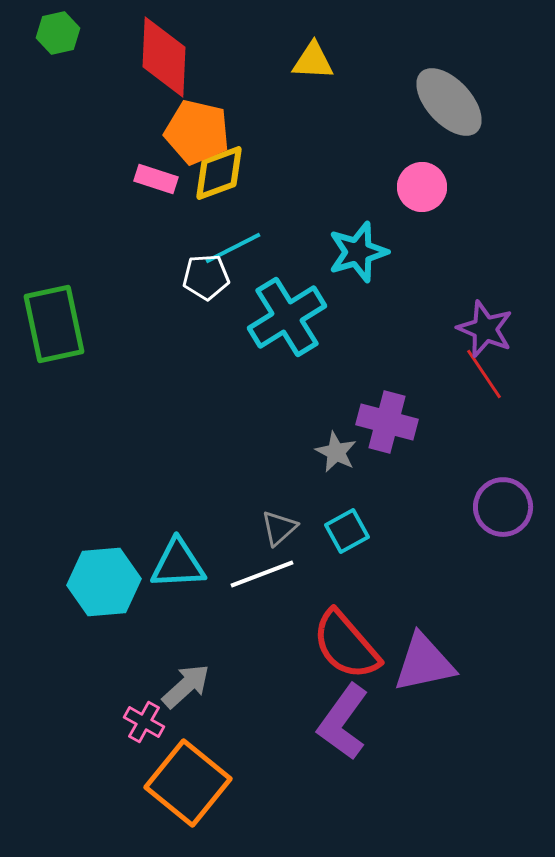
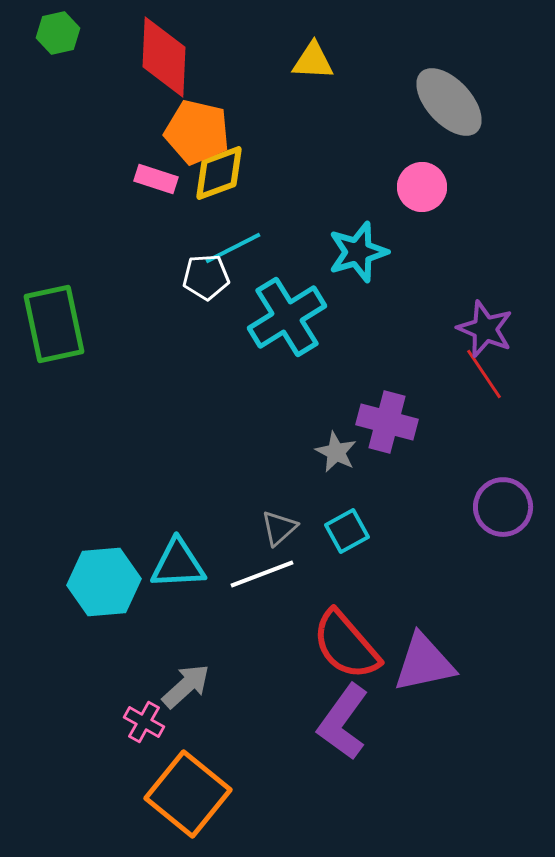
orange square: moved 11 px down
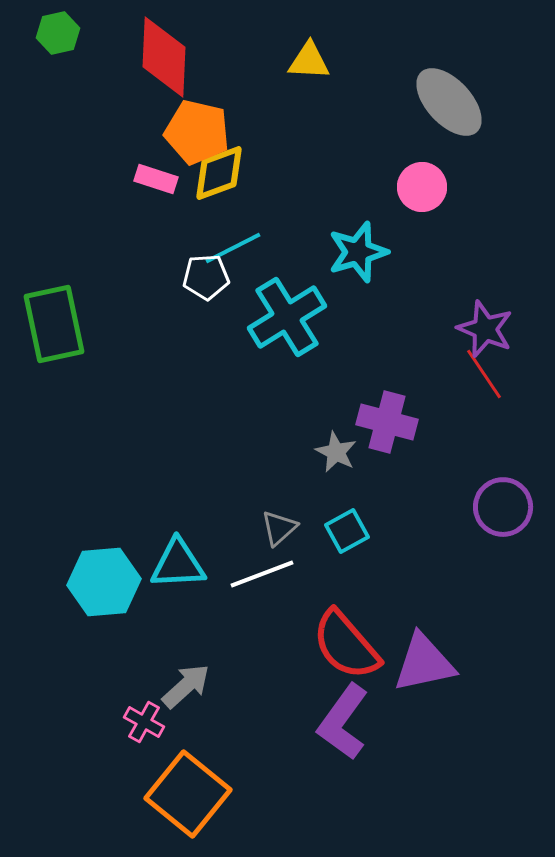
yellow triangle: moved 4 px left
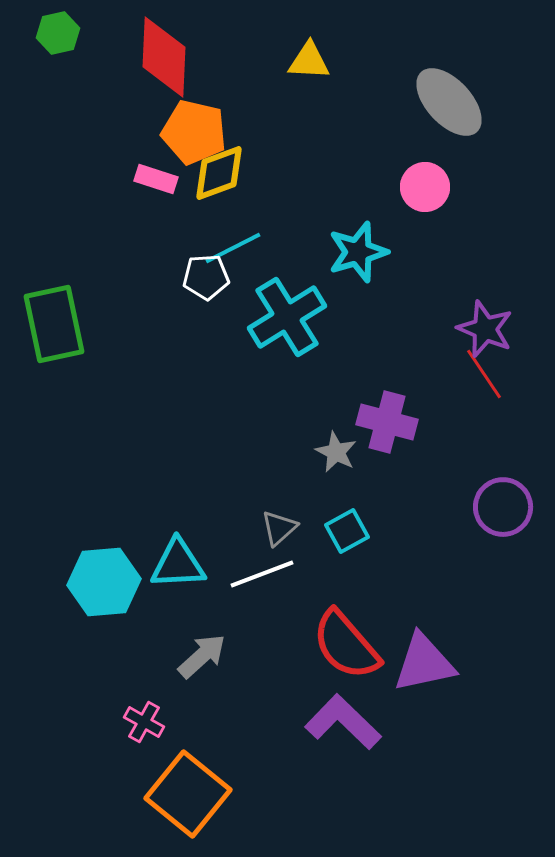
orange pentagon: moved 3 px left
pink circle: moved 3 px right
gray arrow: moved 16 px right, 30 px up
purple L-shape: rotated 98 degrees clockwise
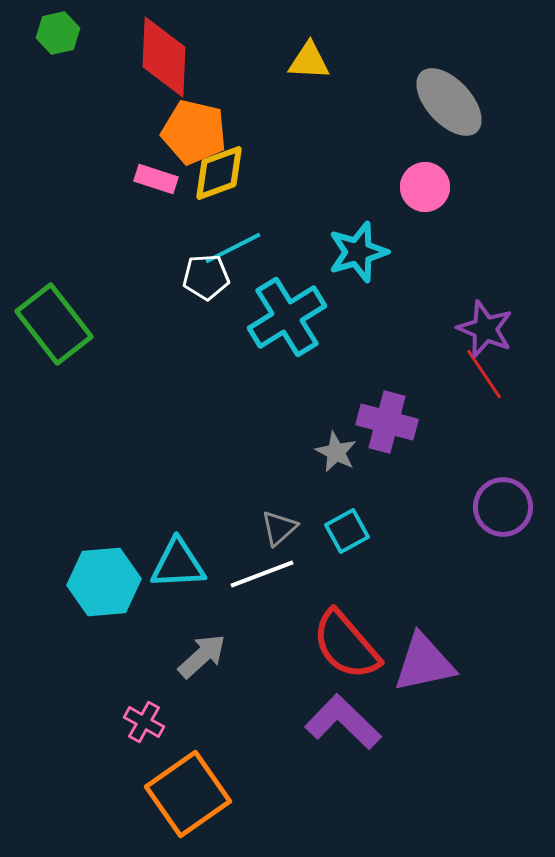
green rectangle: rotated 26 degrees counterclockwise
orange square: rotated 16 degrees clockwise
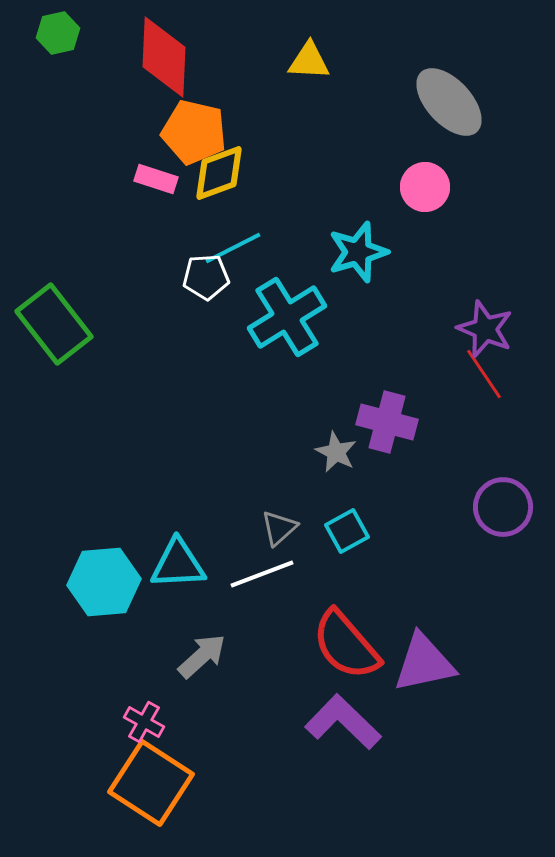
orange square: moved 37 px left, 11 px up; rotated 22 degrees counterclockwise
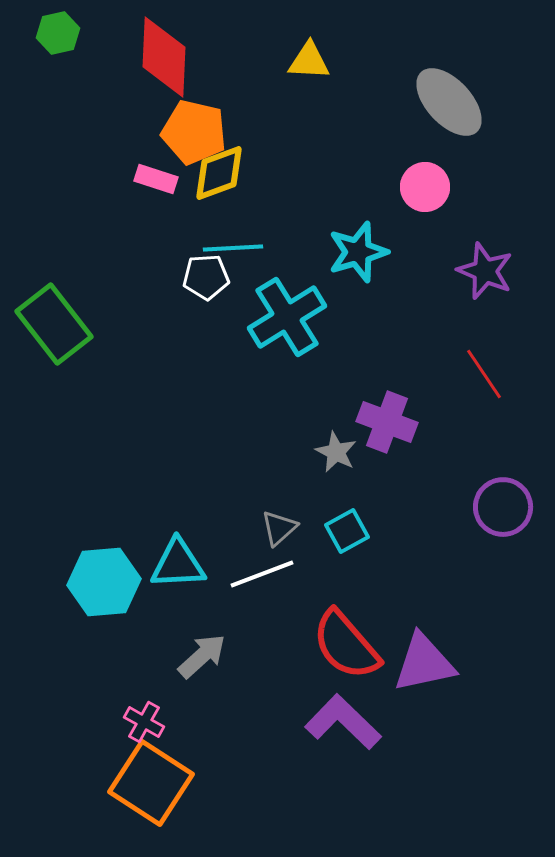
cyan line: rotated 24 degrees clockwise
purple star: moved 58 px up
purple cross: rotated 6 degrees clockwise
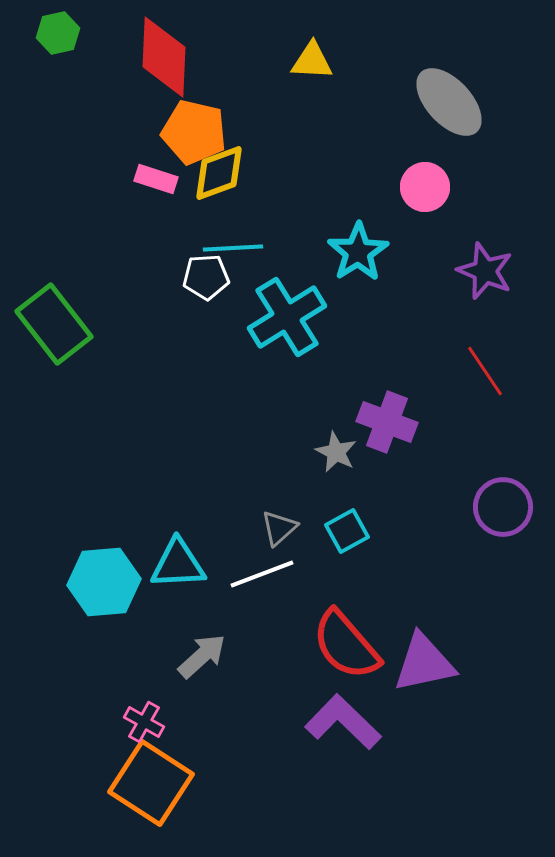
yellow triangle: moved 3 px right
cyan star: rotated 16 degrees counterclockwise
red line: moved 1 px right, 3 px up
